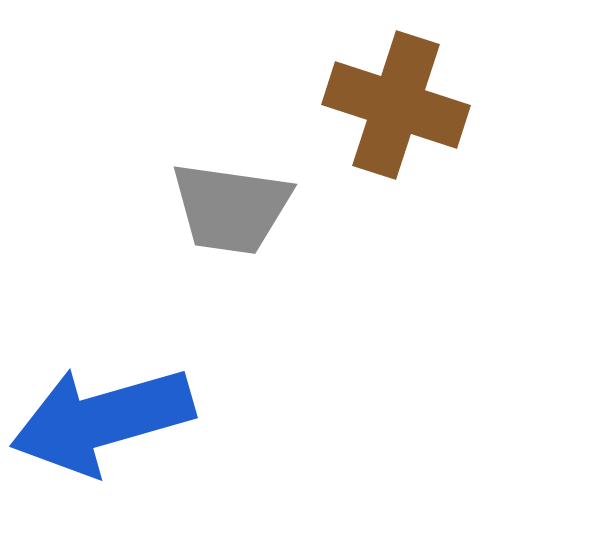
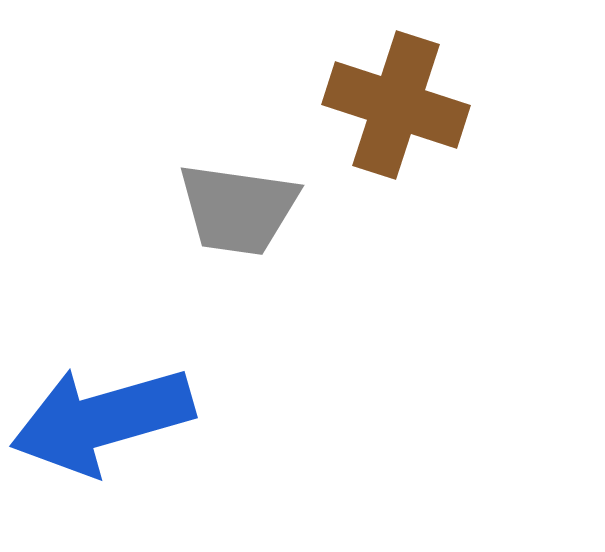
gray trapezoid: moved 7 px right, 1 px down
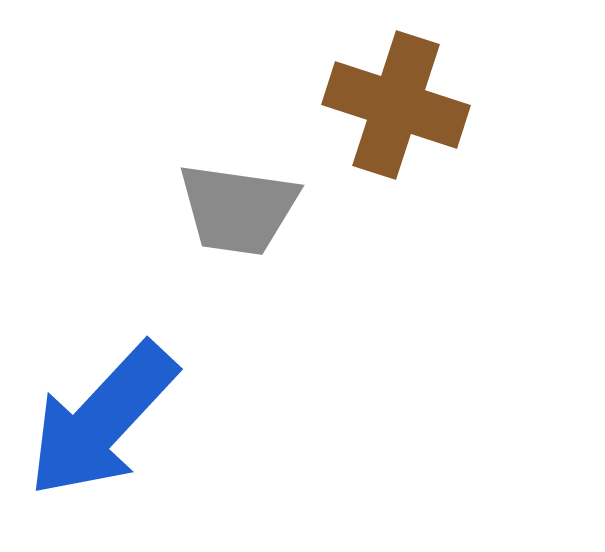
blue arrow: rotated 31 degrees counterclockwise
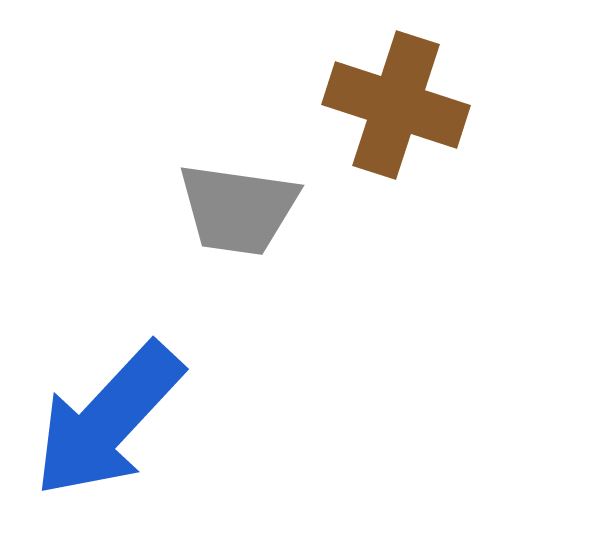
blue arrow: moved 6 px right
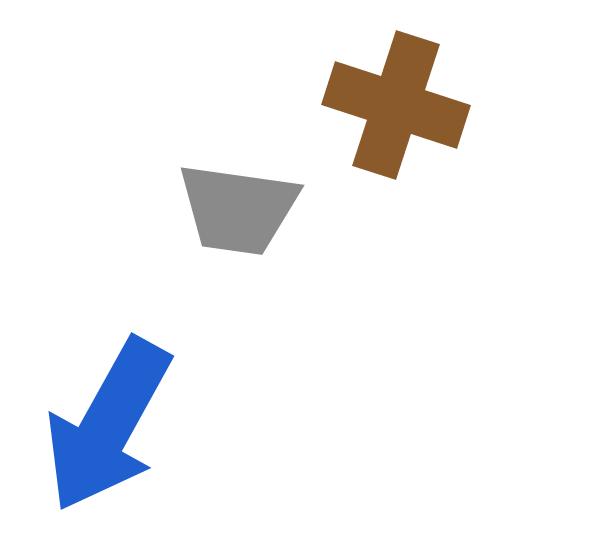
blue arrow: moved 5 px down; rotated 14 degrees counterclockwise
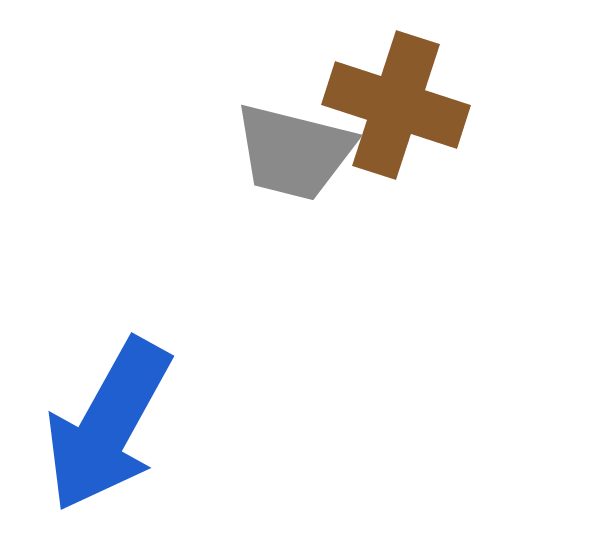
gray trapezoid: moved 56 px right, 57 px up; rotated 6 degrees clockwise
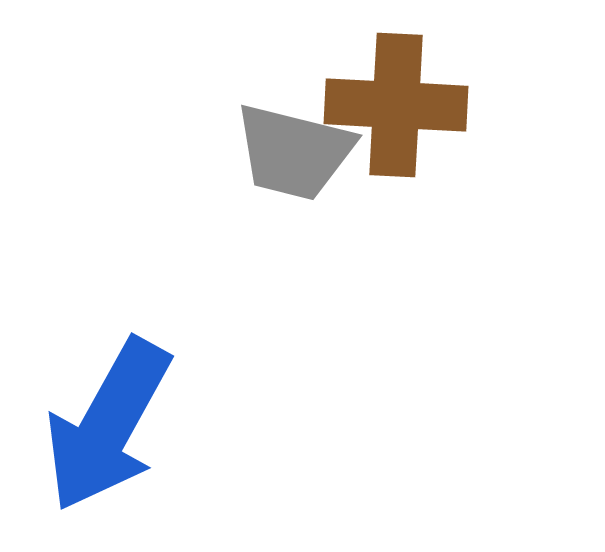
brown cross: rotated 15 degrees counterclockwise
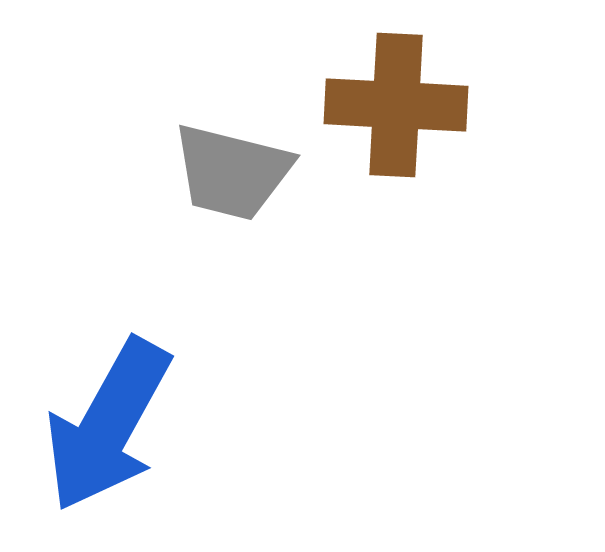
gray trapezoid: moved 62 px left, 20 px down
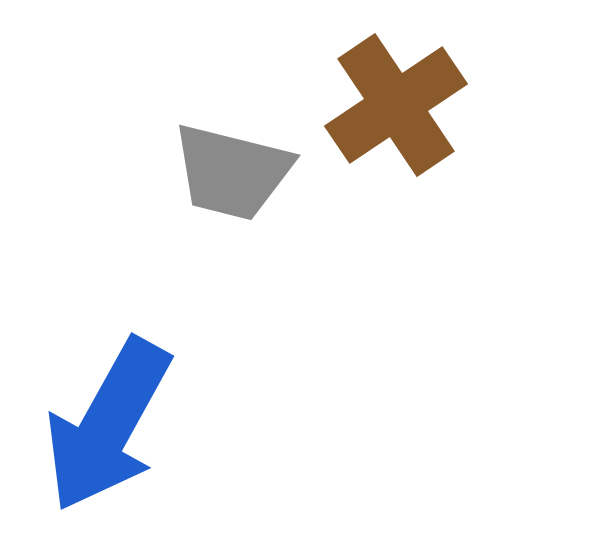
brown cross: rotated 37 degrees counterclockwise
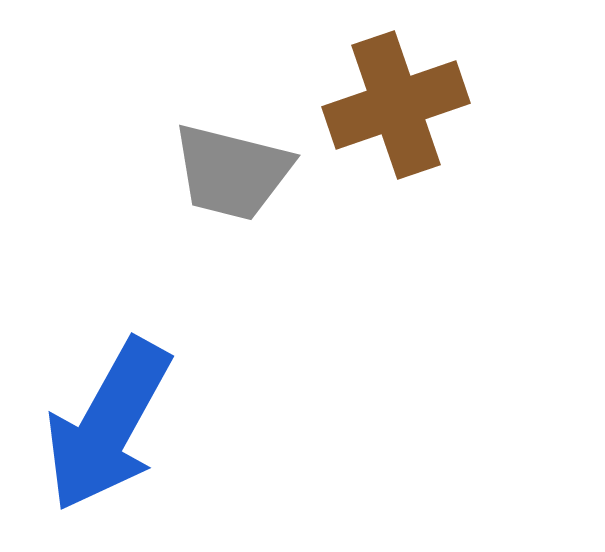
brown cross: rotated 15 degrees clockwise
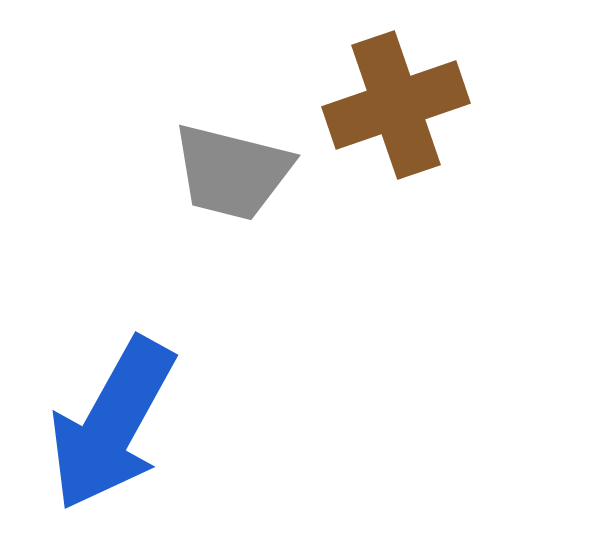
blue arrow: moved 4 px right, 1 px up
